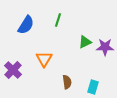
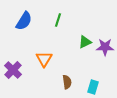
blue semicircle: moved 2 px left, 4 px up
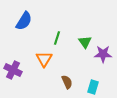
green line: moved 1 px left, 18 px down
green triangle: rotated 40 degrees counterclockwise
purple star: moved 2 px left, 7 px down
purple cross: rotated 18 degrees counterclockwise
brown semicircle: rotated 16 degrees counterclockwise
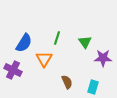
blue semicircle: moved 22 px down
purple star: moved 4 px down
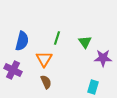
blue semicircle: moved 2 px left, 2 px up; rotated 18 degrees counterclockwise
brown semicircle: moved 21 px left
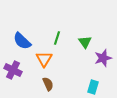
blue semicircle: rotated 120 degrees clockwise
purple star: rotated 18 degrees counterclockwise
brown semicircle: moved 2 px right, 2 px down
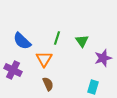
green triangle: moved 3 px left, 1 px up
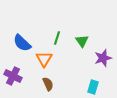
blue semicircle: moved 2 px down
purple cross: moved 6 px down
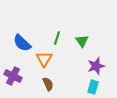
purple star: moved 7 px left, 8 px down
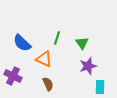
green triangle: moved 2 px down
orange triangle: rotated 36 degrees counterclockwise
purple star: moved 8 px left
cyan rectangle: moved 7 px right; rotated 16 degrees counterclockwise
